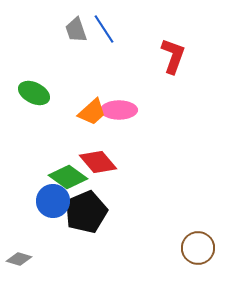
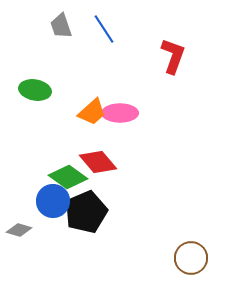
gray trapezoid: moved 15 px left, 4 px up
green ellipse: moved 1 px right, 3 px up; rotated 16 degrees counterclockwise
pink ellipse: moved 1 px right, 3 px down
brown circle: moved 7 px left, 10 px down
gray diamond: moved 29 px up
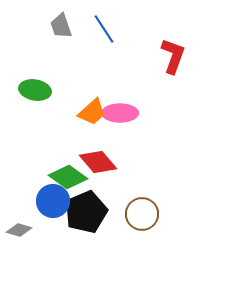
brown circle: moved 49 px left, 44 px up
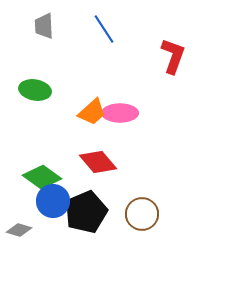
gray trapezoid: moved 17 px left; rotated 16 degrees clockwise
green diamond: moved 26 px left
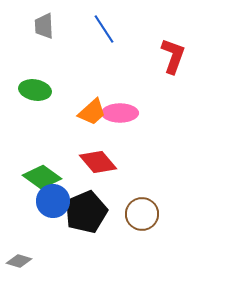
gray diamond: moved 31 px down
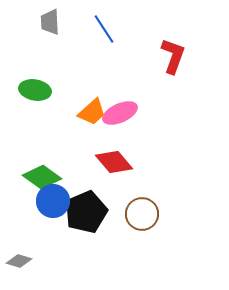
gray trapezoid: moved 6 px right, 4 px up
pink ellipse: rotated 24 degrees counterclockwise
red diamond: moved 16 px right
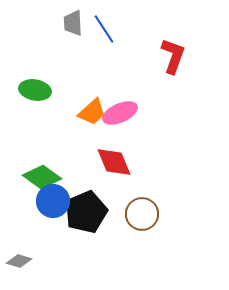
gray trapezoid: moved 23 px right, 1 px down
red diamond: rotated 18 degrees clockwise
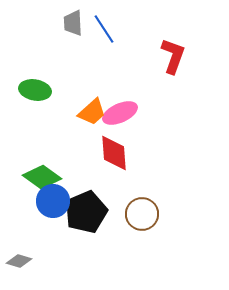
red diamond: moved 9 px up; rotated 18 degrees clockwise
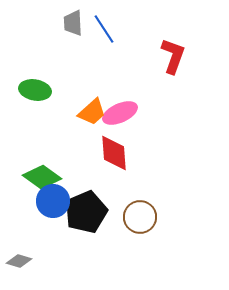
brown circle: moved 2 px left, 3 px down
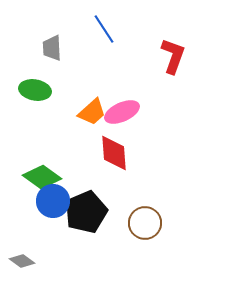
gray trapezoid: moved 21 px left, 25 px down
pink ellipse: moved 2 px right, 1 px up
brown circle: moved 5 px right, 6 px down
gray diamond: moved 3 px right; rotated 20 degrees clockwise
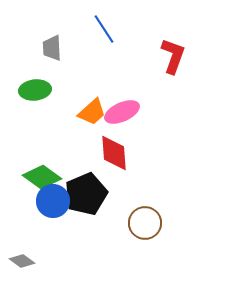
green ellipse: rotated 16 degrees counterclockwise
black pentagon: moved 18 px up
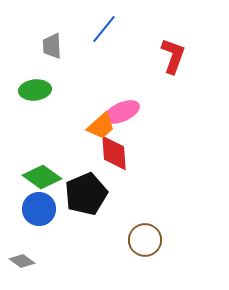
blue line: rotated 72 degrees clockwise
gray trapezoid: moved 2 px up
orange trapezoid: moved 9 px right, 14 px down
blue circle: moved 14 px left, 8 px down
brown circle: moved 17 px down
